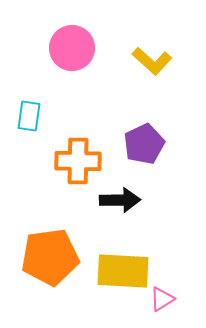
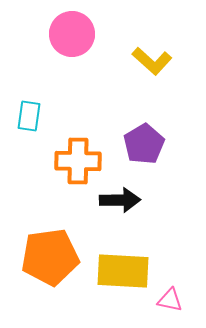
pink circle: moved 14 px up
purple pentagon: rotated 6 degrees counterclockwise
pink triangle: moved 8 px right, 1 px down; rotated 44 degrees clockwise
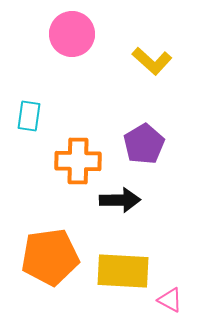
pink triangle: rotated 16 degrees clockwise
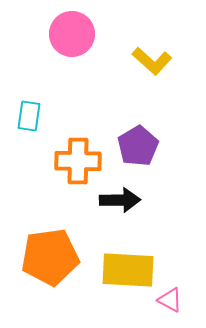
purple pentagon: moved 6 px left, 2 px down
yellow rectangle: moved 5 px right, 1 px up
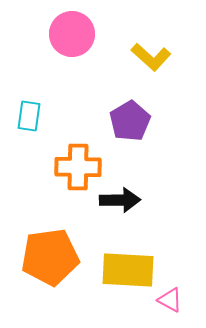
yellow L-shape: moved 1 px left, 4 px up
purple pentagon: moved 8 px left, 25 px up
orange cross: moved 6 px down
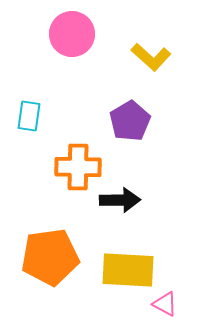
pink triangle: moved 5 px left, 4 px down
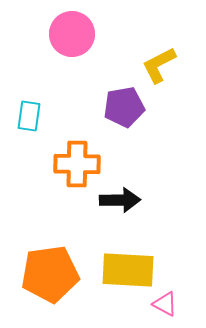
yellow L-shape: moved 8 px right, 8 px down; rotated 111 degrees clockwise
purple pentagon: moved 6 px left, 14 px up; rotated 21 degrees clockwise
orange cross: moved 1 px left, 3 px up
orange pentagon: moved 17 px down
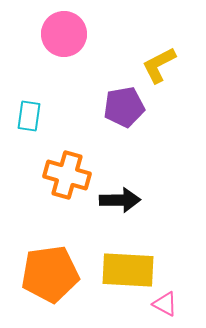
pink circle: moved 8 px left
orange cross: moved 10 px left, 11 px down; rotated 15 degrees clockwise
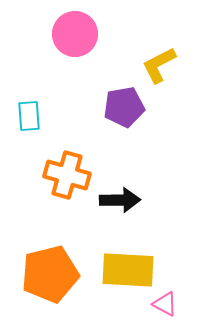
pink circle: moved 11 px right
cyan rectangle: rotated 12 degrees counterclockwise
orange pentagon: rotated 6 degrees counterclockwise
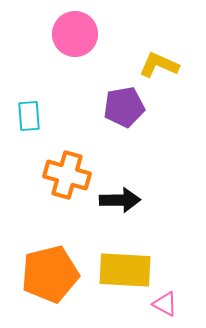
yellow L-shape: rotated 51 degrees clockwise
yellow rectangle: moved 3 px left
